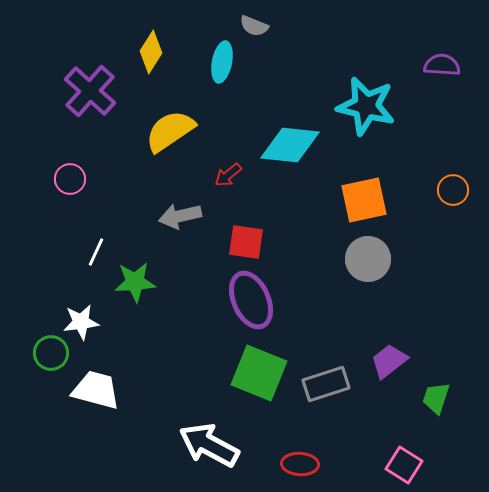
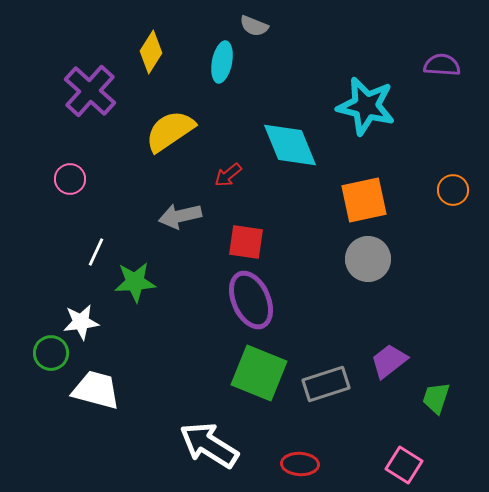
cyan diamond: rotated 62 degrees clockwise
white arrow: rotated 4 degrees clockwise
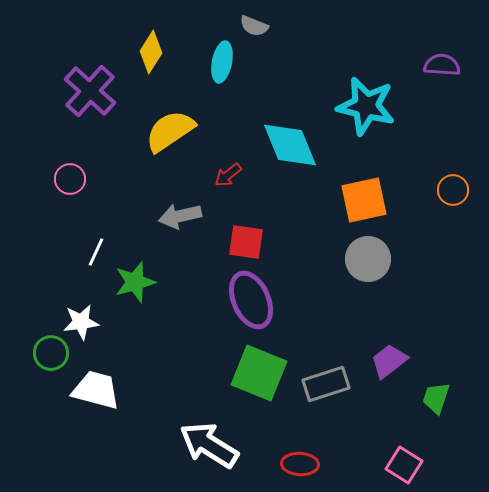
green star: rotated 12 degrees counterclockwise
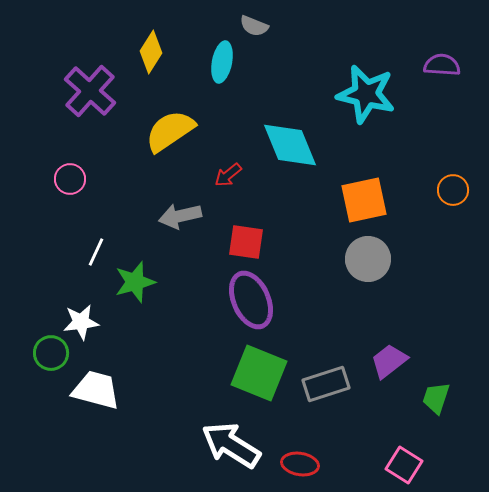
cyan star: moved 12 px up
white arrow: moved 22 px right
red ellipse: rotated 6 degrees clockwise
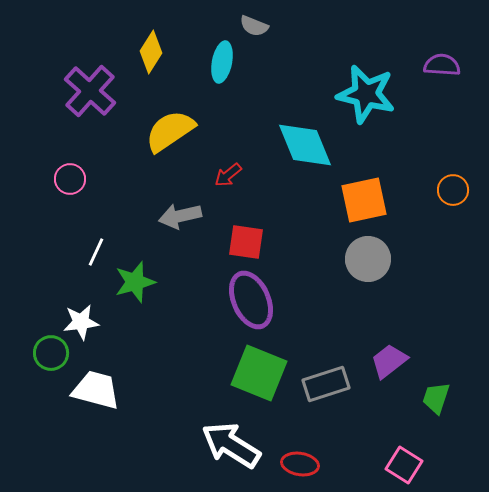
cyan diamond: moved 15 px right
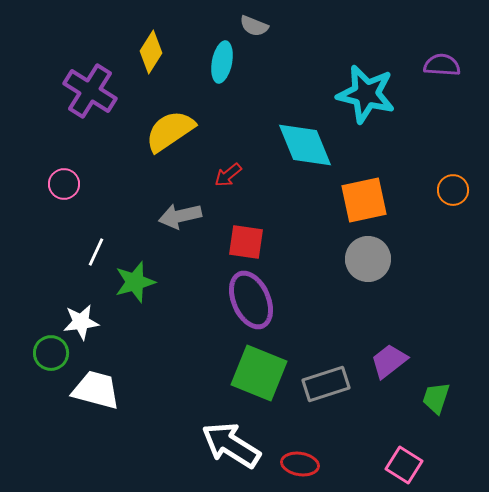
purple cross: rotated 10 degrees counterclockwise
pink circle: moved 6 px left, 5 px down
